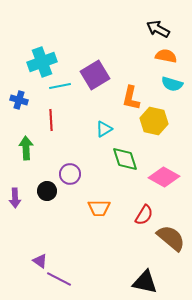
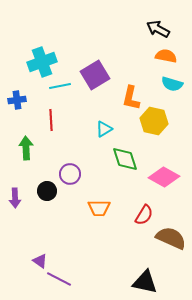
blue cross: moved 2 px left; rotated 24 degrees counterclockwise
brown semicircle: rotated 16 degrees counterclockwise
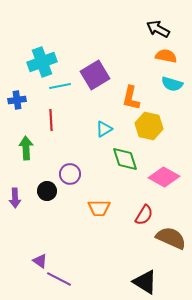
yellow hexagon: moved 5 px left, 5 px down
black triangle: rotated 20 degrees clockwise
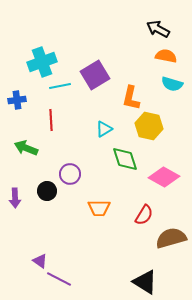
green arrow: rotated 65 degrees counterclockwise
brown semicircle: rotated 40 degrees counterclockwise
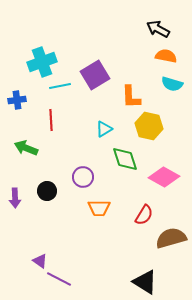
orange L-shape: moved 1 px up; rotated 15 degrees counterclockwise
purple circle: moved 13 px right, 3 px down
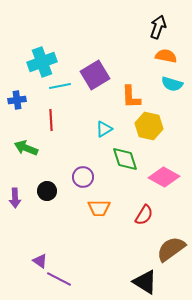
black arrow: moved 2 px up; rotated 80 degrees clockwise
brown semicircle: moved 11 px down; rotated 20 degrees counterclockwise
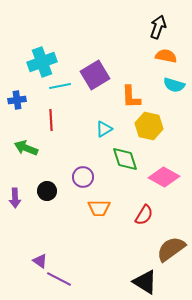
cyan semicircle: moved 2 px right, 1 px down
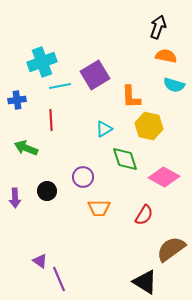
purple line: rotated 40 degrees clockwise
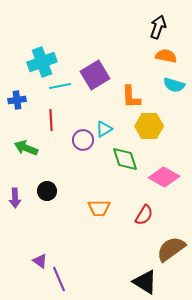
yellow hexagon: rotated 12 degrees counterclockwise
purple circle: moved 37 px up
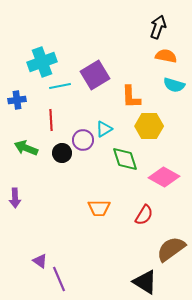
black circle: moved 15 px right, 38 px up
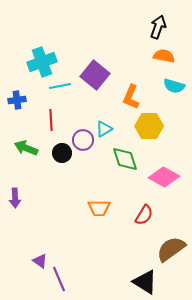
orange semicircle: moved 2 px left
purple square: rotated 20 degrees counterclockwise
cyan semicircle: moved 1 px down
orange L-shape: rotated 25 degrees clockwise
